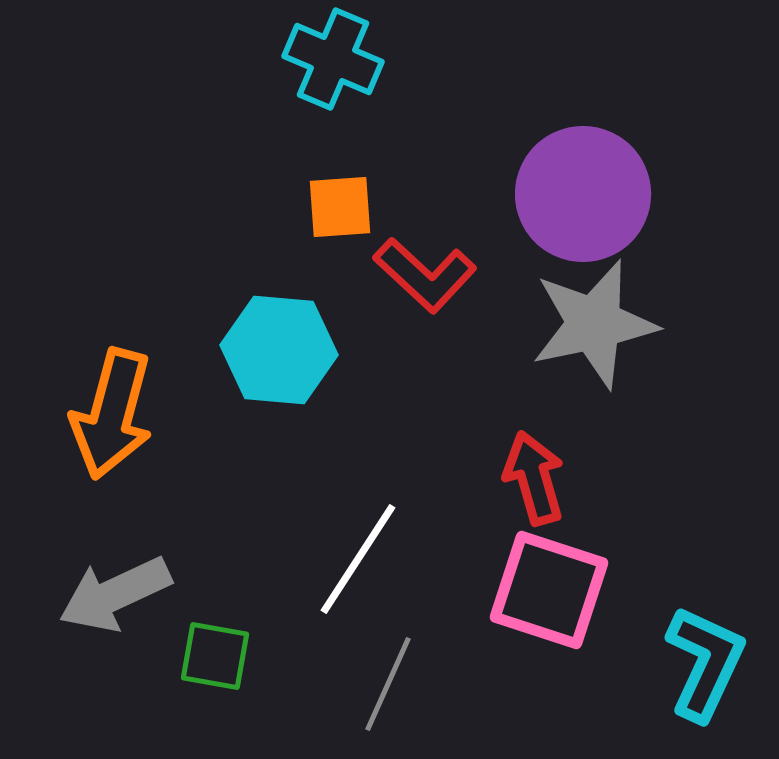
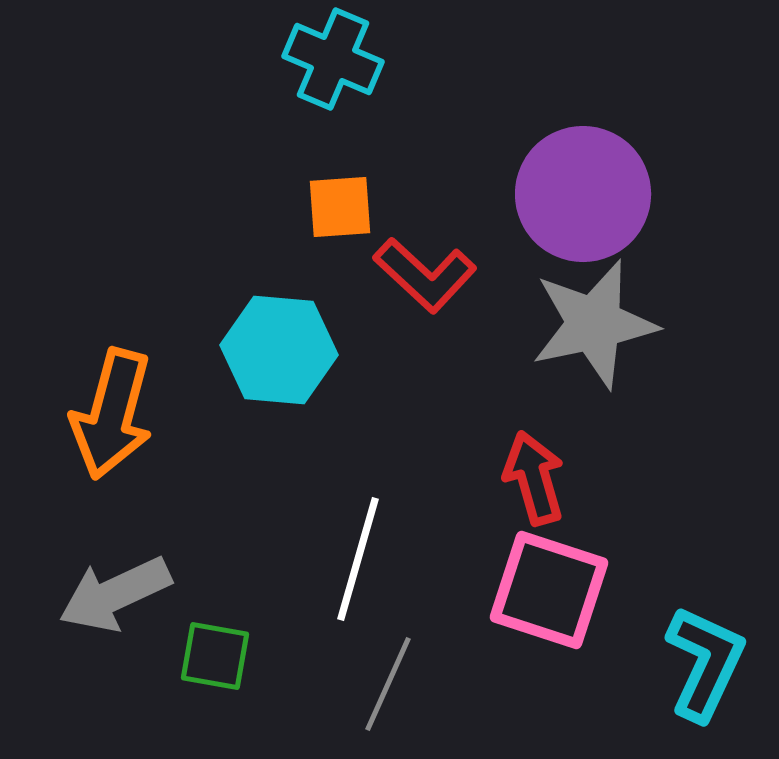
white line: rotated 17 degrees counterclockwise
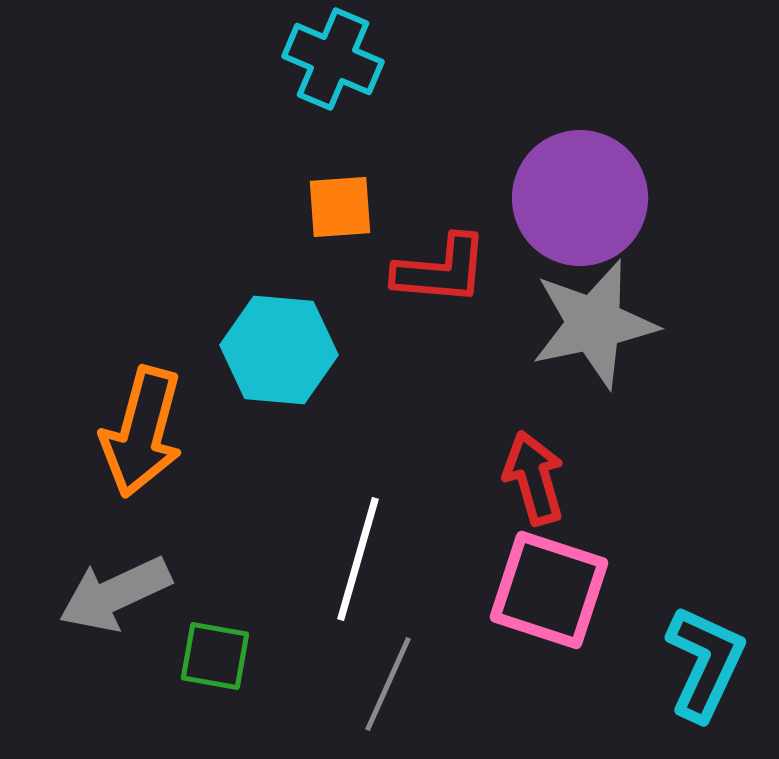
purple circle: moved 3 px left, 4 px down
red L-shape: moved 16 px right, 5 px up; rotated 38 degrees counterclockwise
orange arrow: moved 30 px right, 18 px down
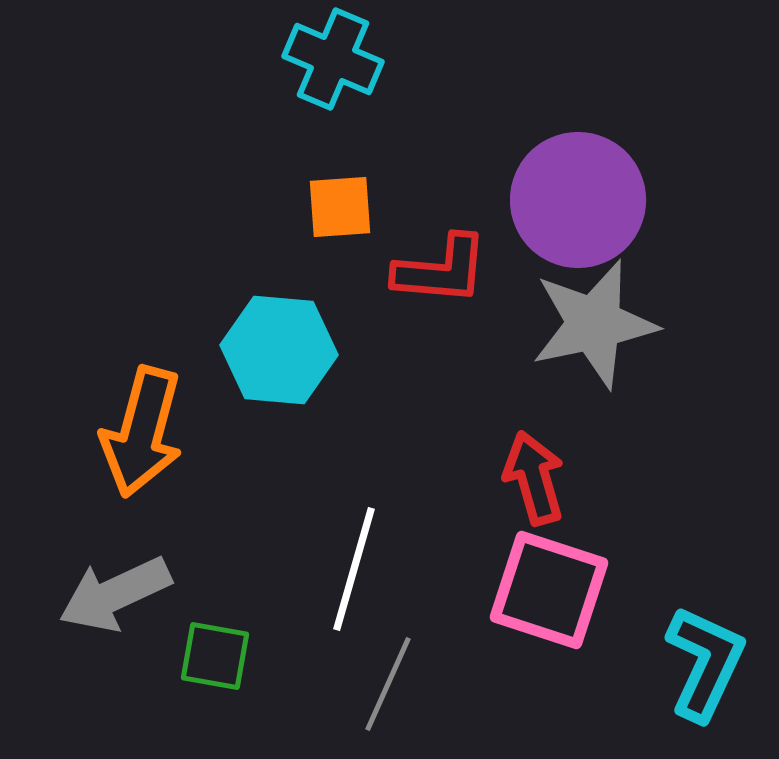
purple circle: moved 2 px left, 2 px down
white line: moved 4 px left, 10 px down
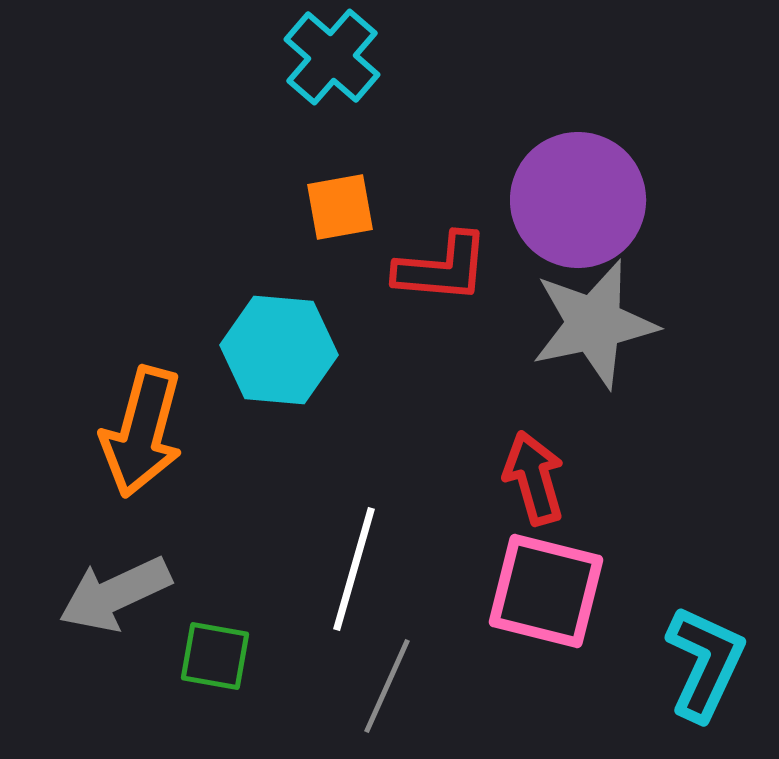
cyan cross: moved 1 px left, 2 px up; rotated 18 degrees clockwise
orange square: rotated 6 degrees counterclockwise
red L-shape: moved 1 px right, 2 px up
pink square: moved 3 px left, 1 px down; rotated 4 degrees counterclockwise
gray line: moved 1 px left, 2 px down
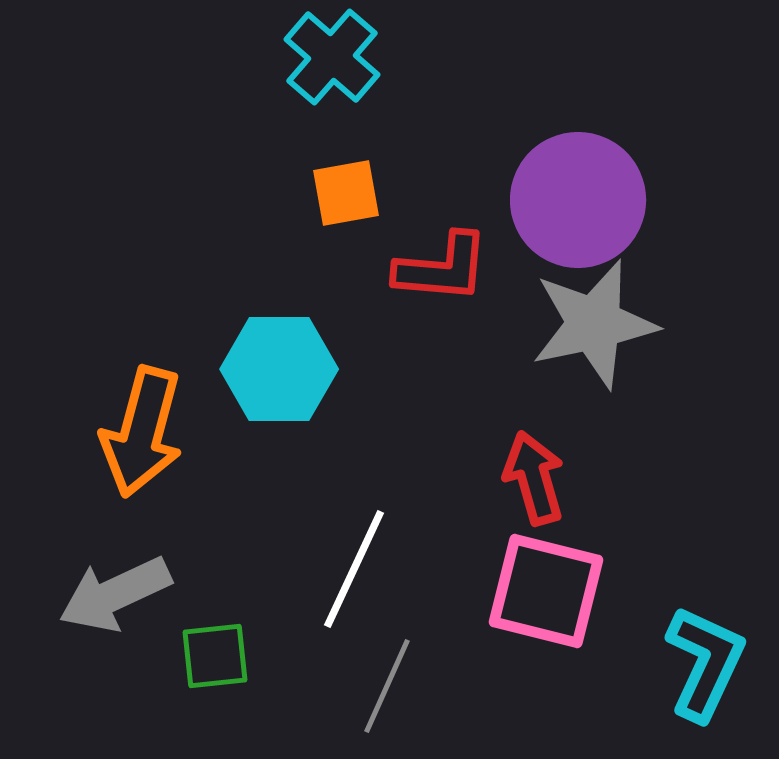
orange square: moved 6 px right, 14 px up
cyan hexagon: moved 19 px down; rotated 5 degrees counterclockwise
white line: rotated 9 degrees clockwise
green square: rotated 16 degrees counterclockwise
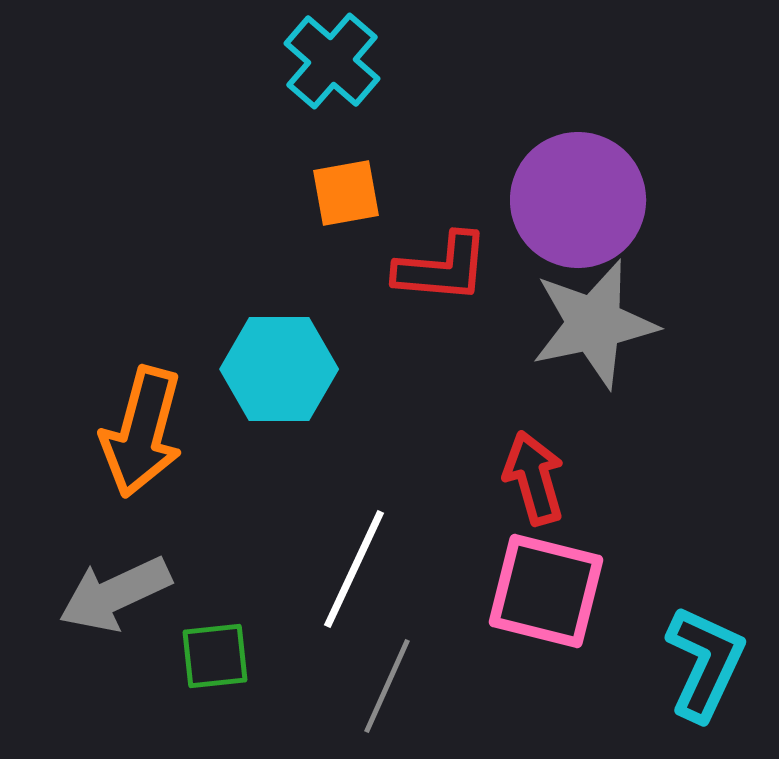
cyan cross: moved 4 px down
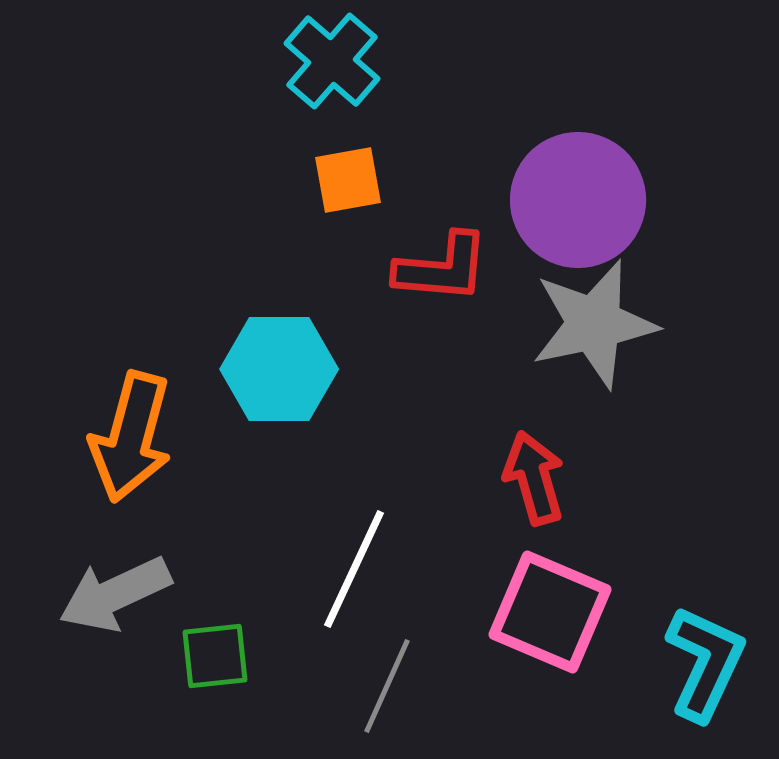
orange square: moved 2 px right, 13 px up
orange arrow: moved 11 px left, 5 px down
pink square: moved 4 px right, 21 px down; rotated 9 degrees clockwise
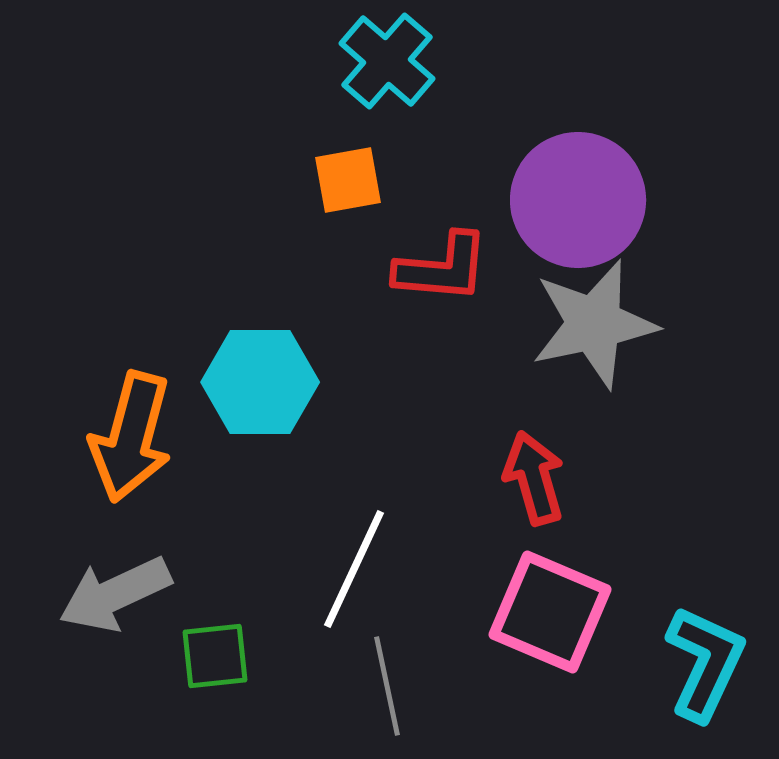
cyan cross: moved 55 px right
cyan hexagon: moved 19 px left, 13 px down
gray line: rotated 36 degrees counterclockwise
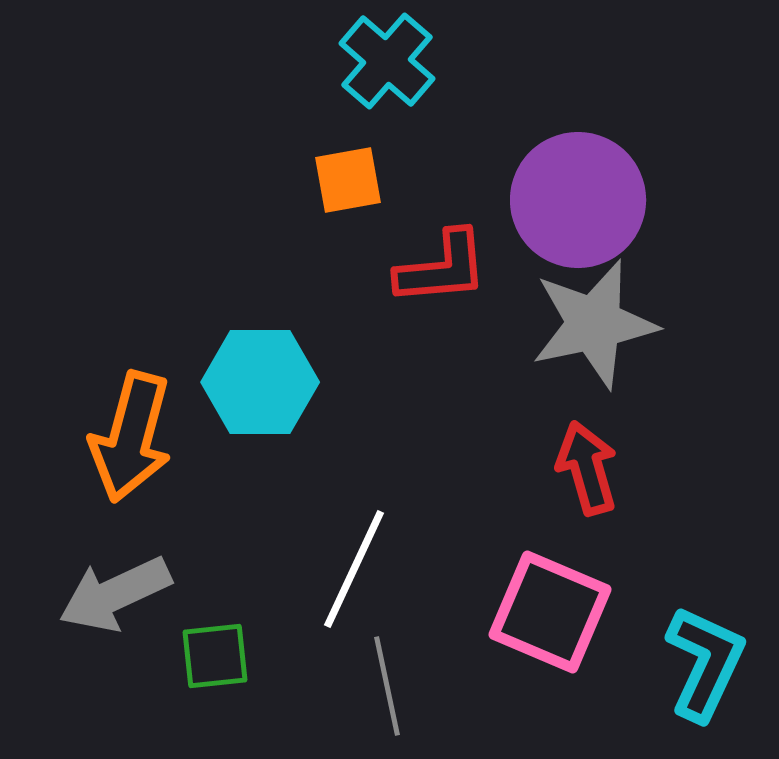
red L-shape: rotated 10 degrees counterclockwise
red arrow: moved 53 px right, 10 px up
